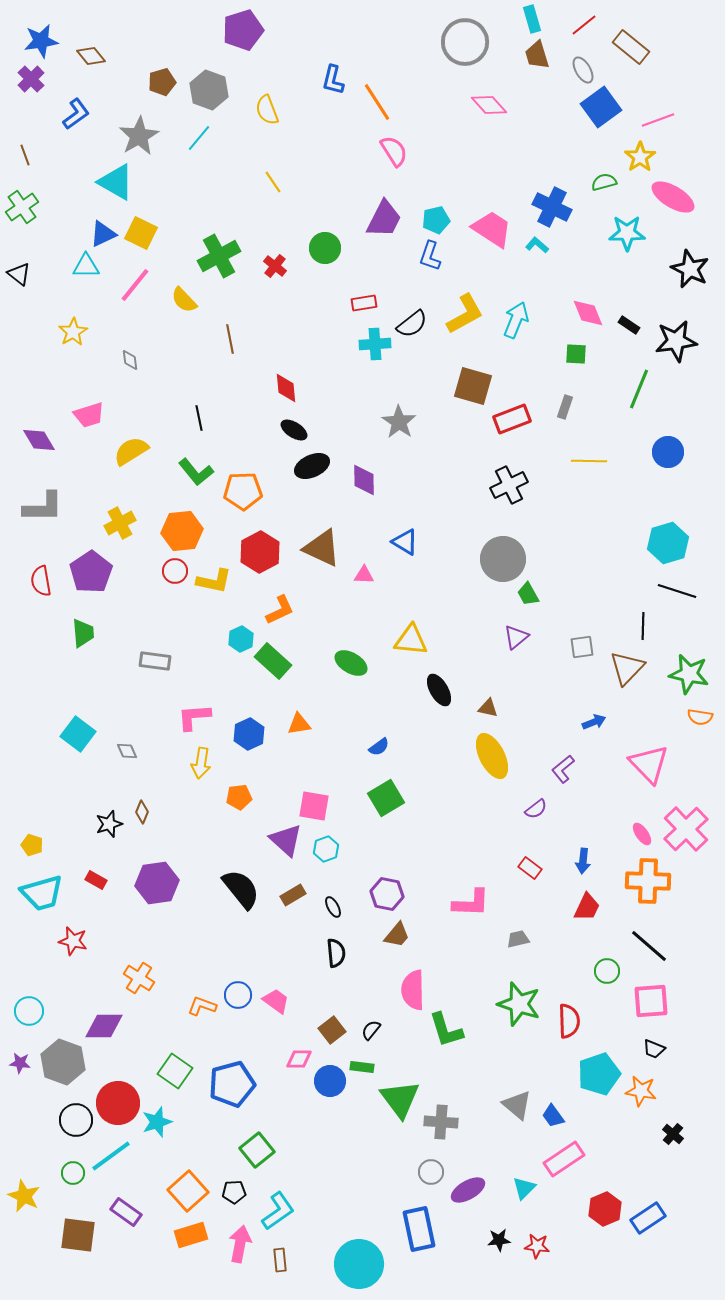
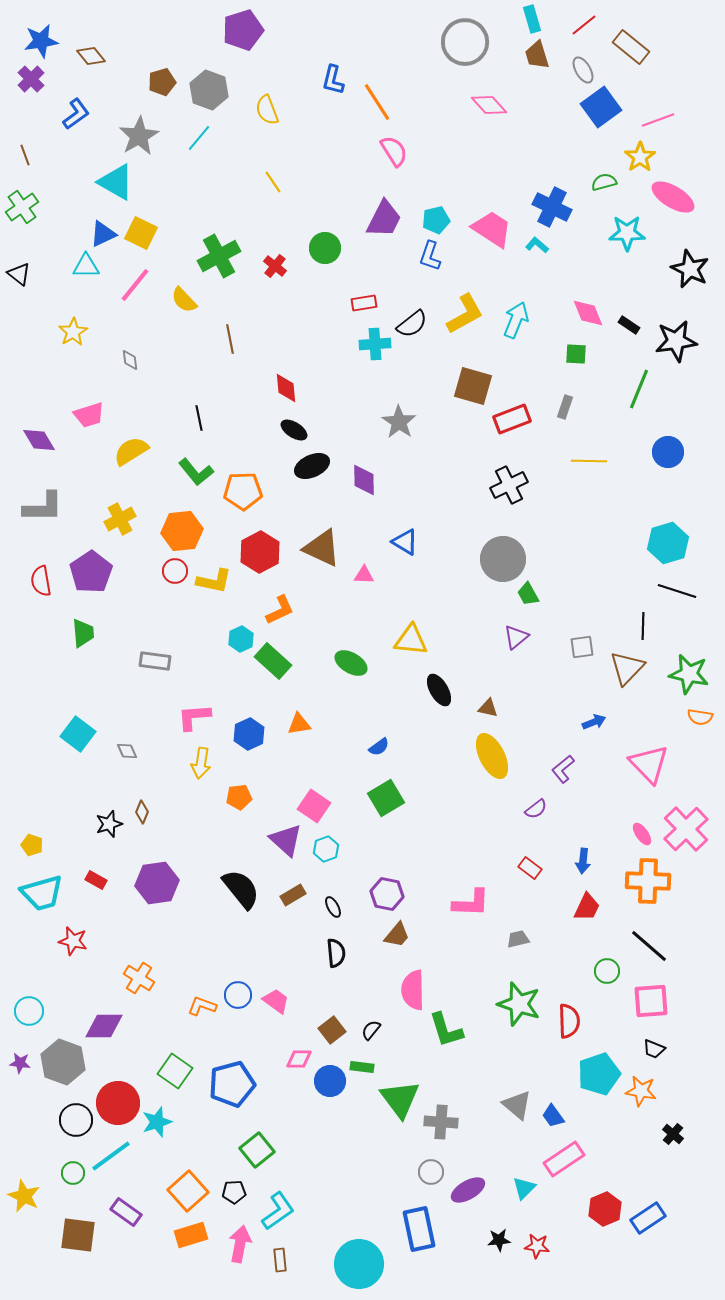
yellow cross at (120, 523): moved 4 px up
pink square at (314, 806): rotated 24 degrees clockwise
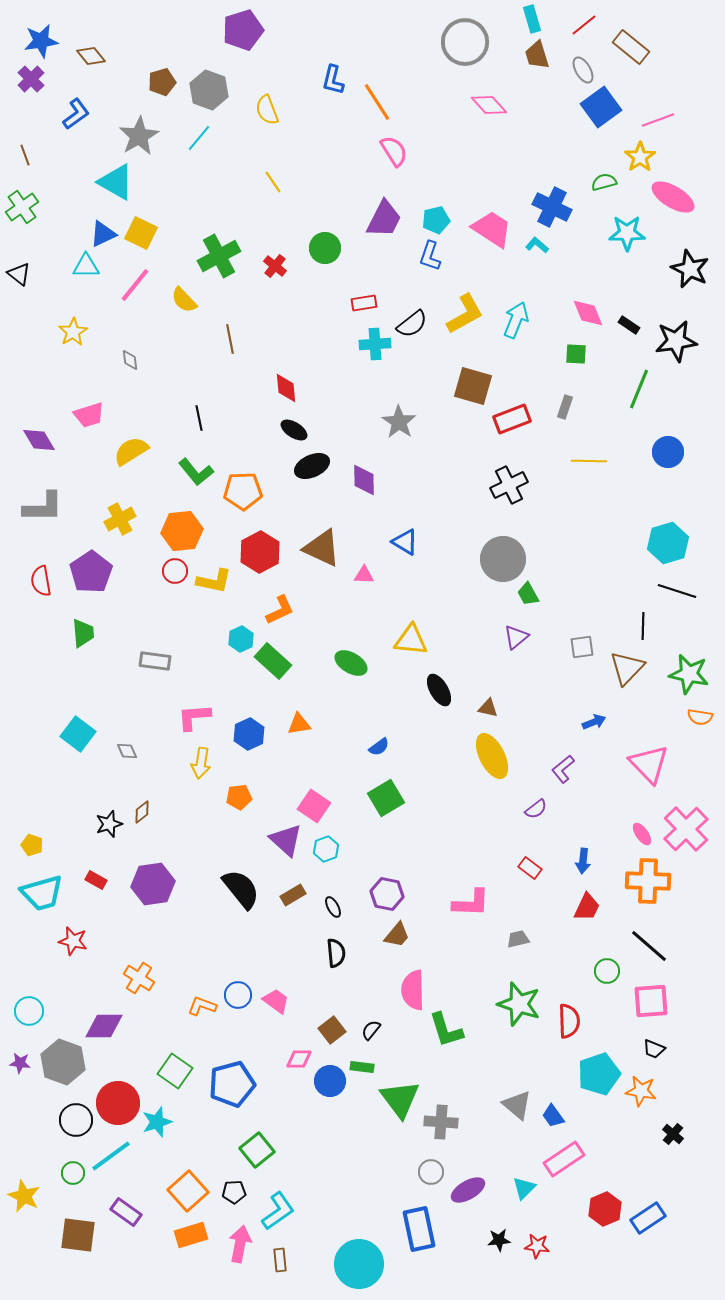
brown diamond at (142, 812): rotated 30 degrees clockwise
purple hexagon at (157, 883): moved 4 px left, 1 px down
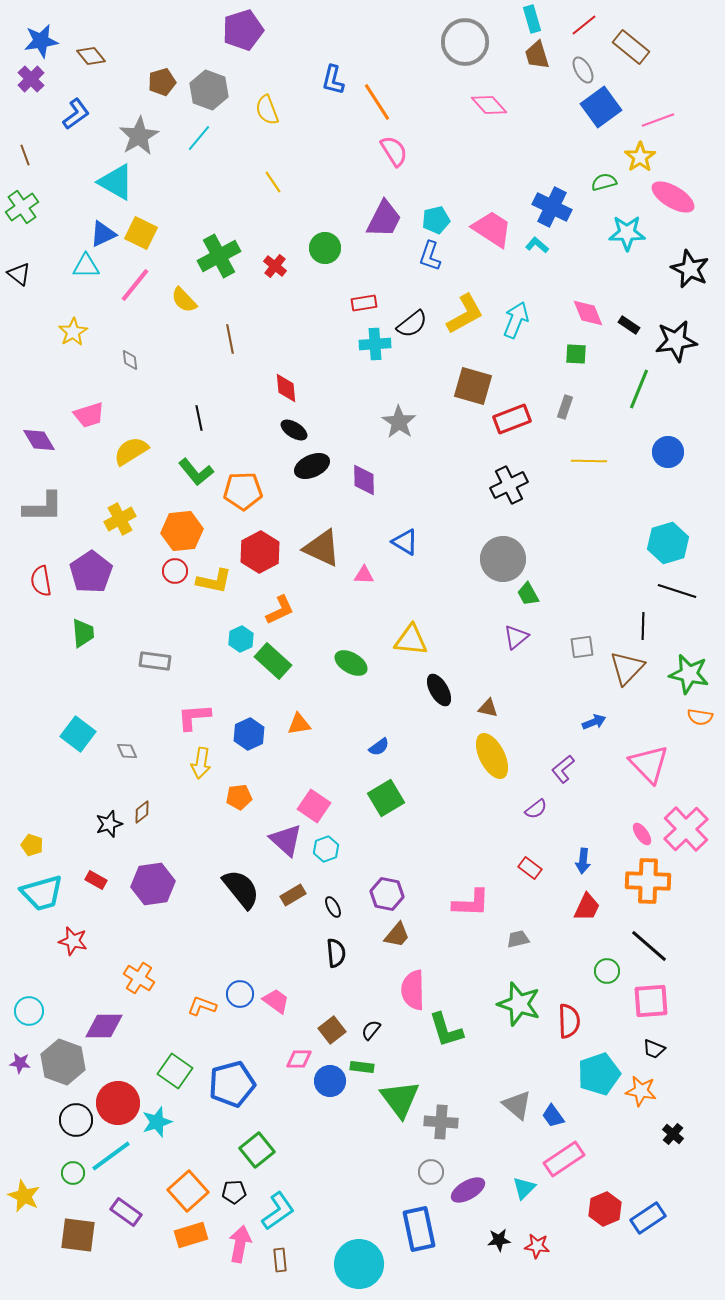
blue circle at (238, 995): moved 2 px right, 1 px up
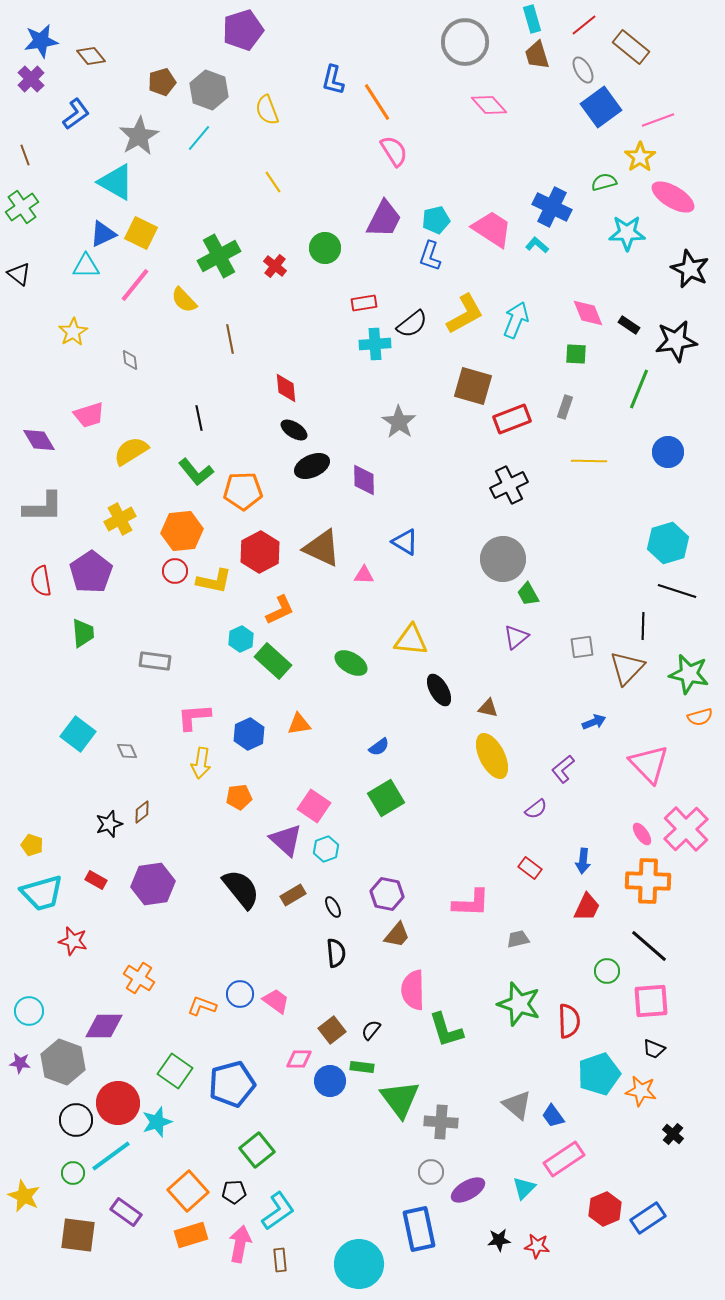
orange semicircle at (700, 717): rotated 25 degrees counterclockwise
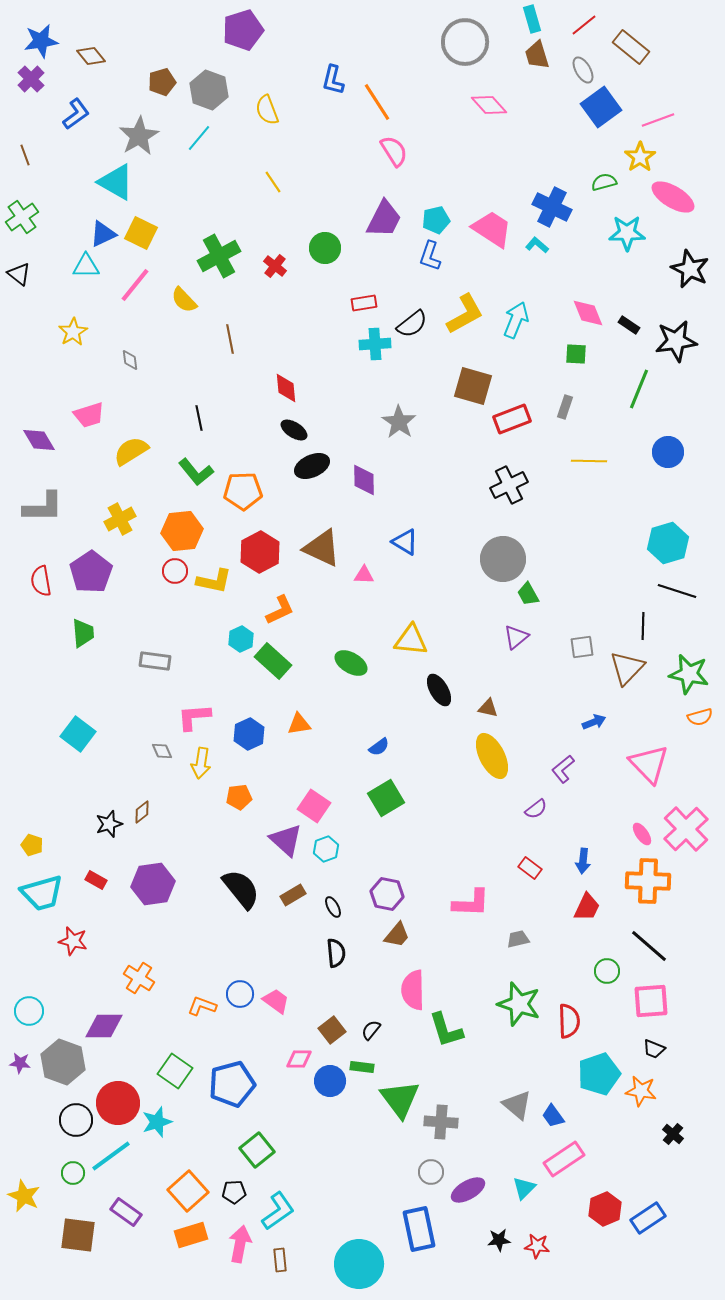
green cross at (22, 207): moved 10 px down
gray diamond at (127, 751): moved 35 px right
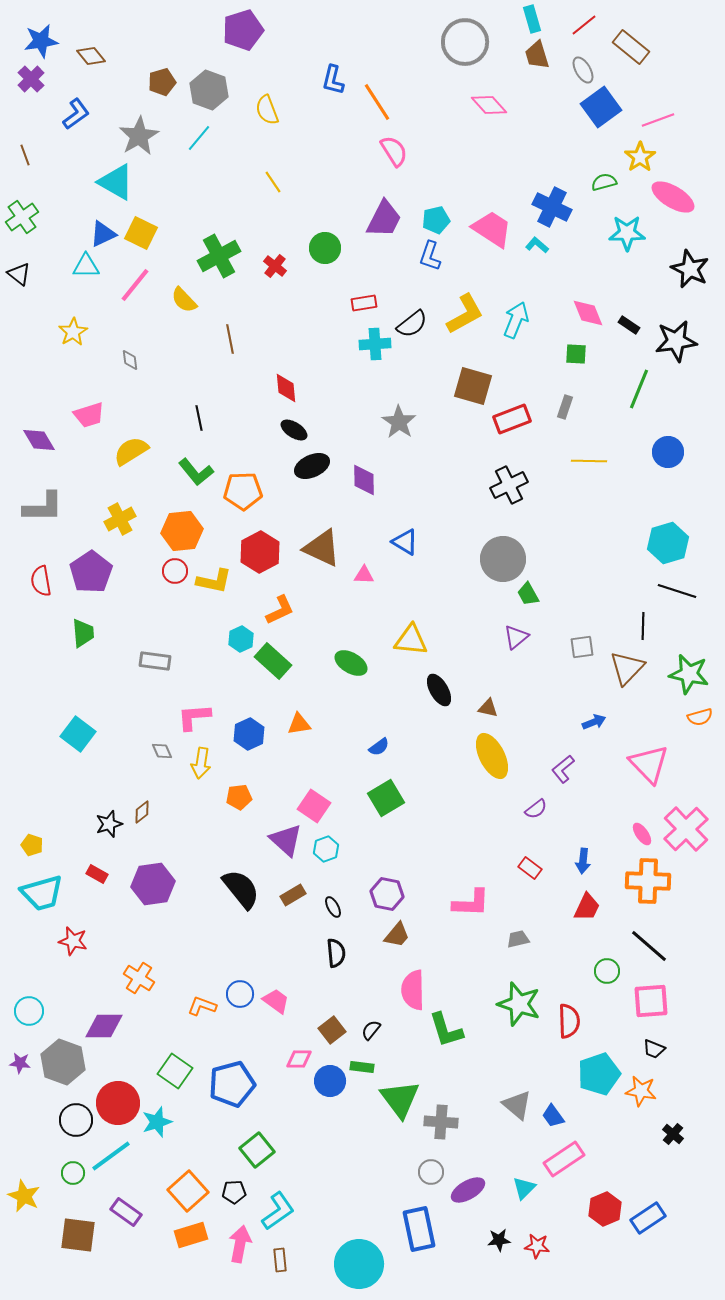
red rectangle at (96, 880): moved 1 px right, 6 px up
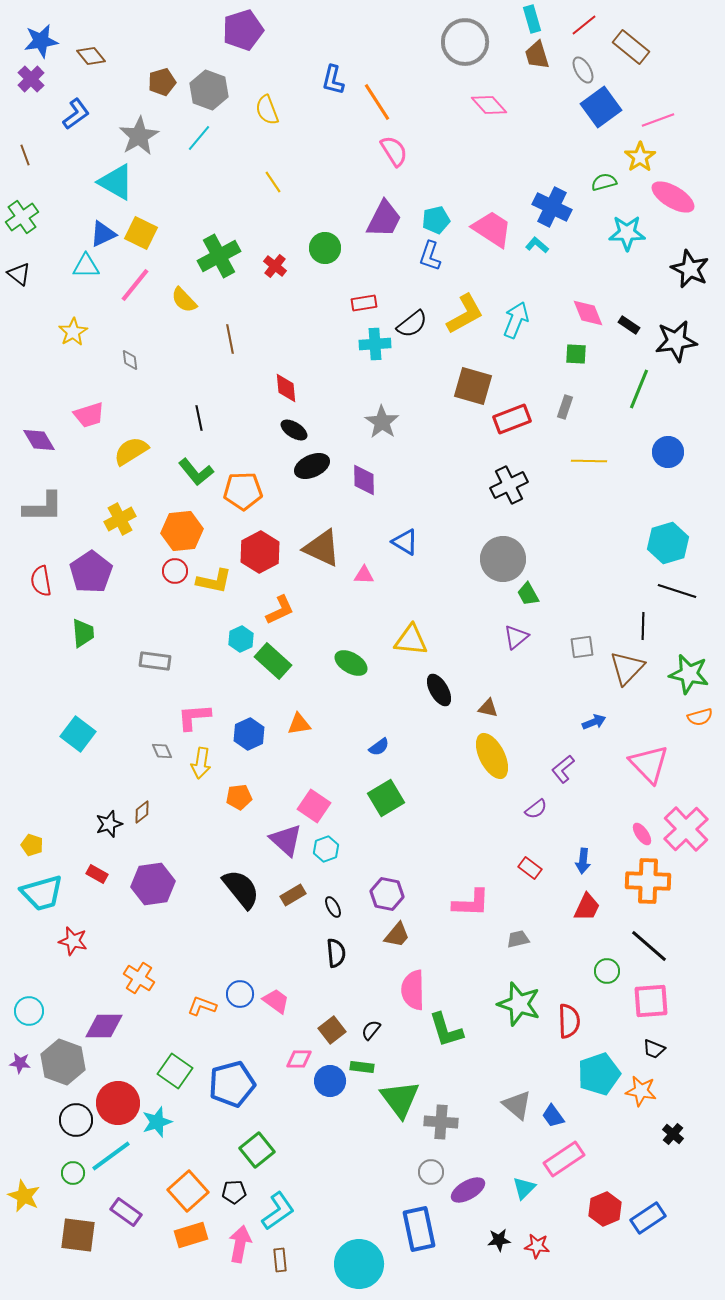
gray star at (399, 422): moved 17 px left
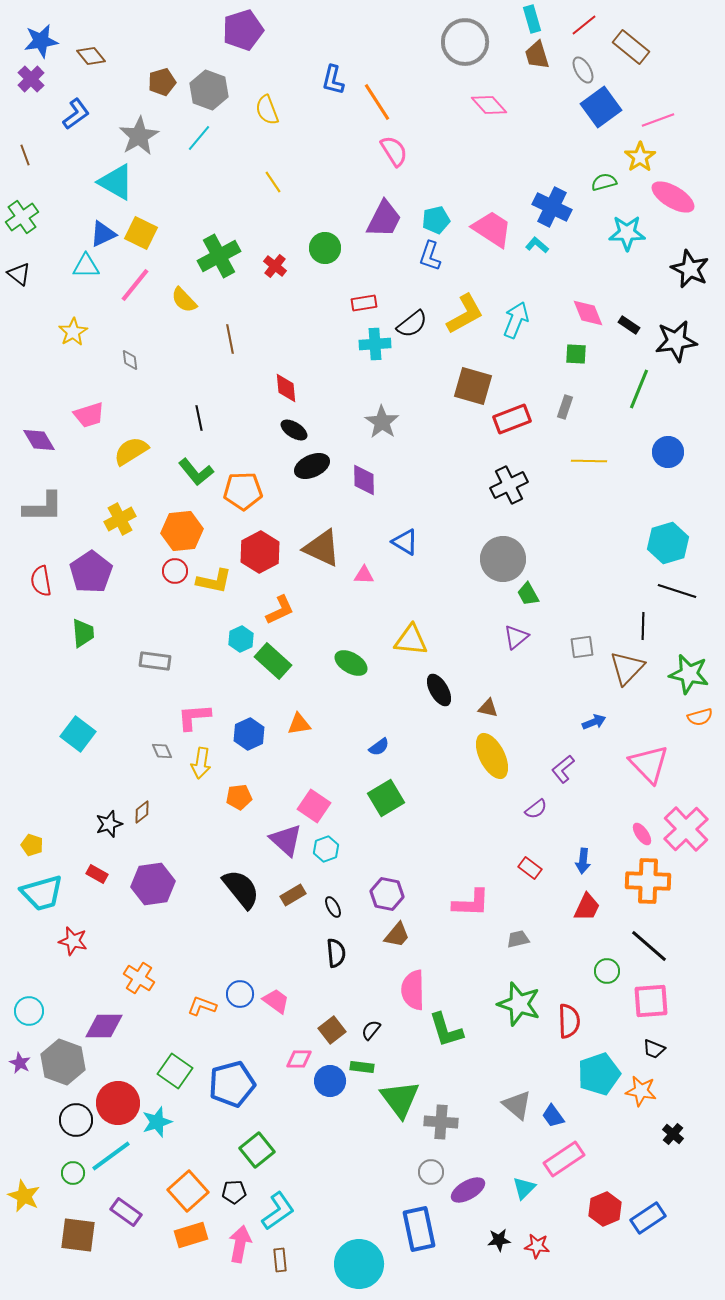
purple star at (20, 1063): rotated 20 degrees clockwise
